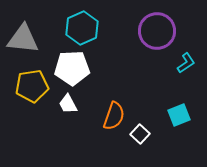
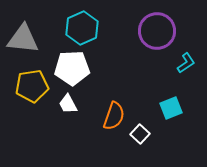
cyan square: moved 8 px left, 7 px up
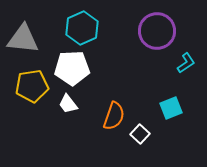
white trapezoid: rotated 10 degrees counterclockwise
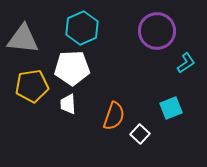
white trapezoid: rotated 35 degrees clockwise
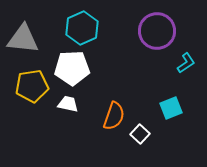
white trapezoid: rotated 105 degrees clockwise
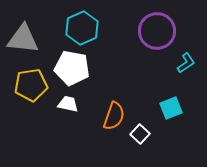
white pentagon: rotated 12 degrees clockwise
yellow pentagon: moved 1 px left, 1 px up
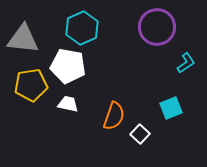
purple circle: moved 4 px up
white pentagon: moved 4 px left, 2 px up
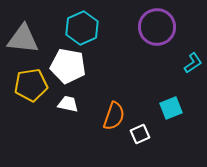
cyan L-shape: moved 7 px right
white square: rotated 24 degrees clockwise
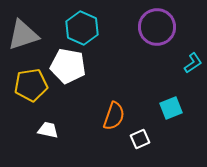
cyan hexagon: rotated 12 degrees counterclockwise
gray triangle: moved 4 px up; rotated 24 degrees counterclockwise
white trapezoid: moved 20 px left, 26 px down
white square: moved 5 px down
